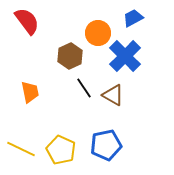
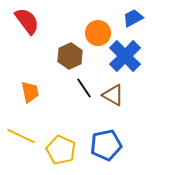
yellow line: moved 13 px up
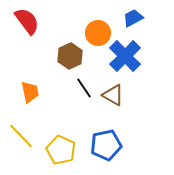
yellow line: rotated 20 degrees clockwise
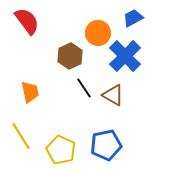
yellow line: rotated 12 degrees clockwise
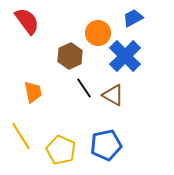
orange trapezoid: moved 3 px right
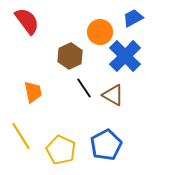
orange circle: moved 2 px right, 1 px up
blue pentagon: rotated 16 degrees counterclockwise
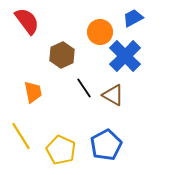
brown hexagon: moved 8 px left, 1 px up
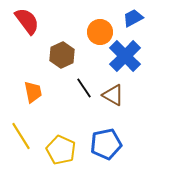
blue pentagon: moved 1 px up; rotated 16 degrees clockwise
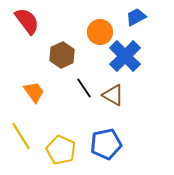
blue trapezoid: moved 3 px right, 1 px up
orange trapezoid: moved 1 px right; rotated 25 degrees counterclockwise
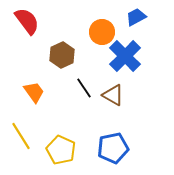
orange circle: moved 2 px right
blue pentagon: moved 7 px right, 4 px down
